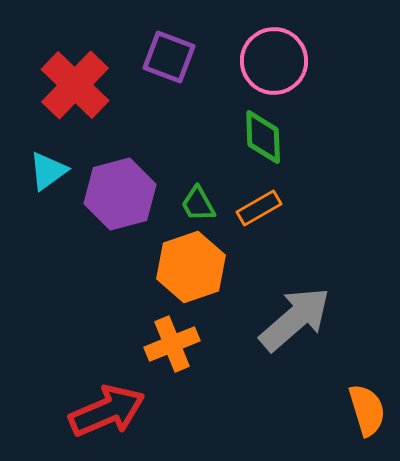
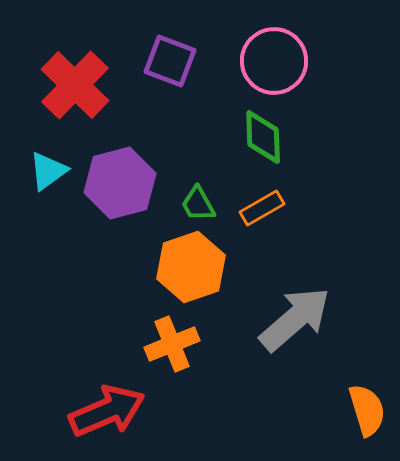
purple square: moved 1 px right, 4 px down
purple hexagon: moved 11 px up
orange rectangle: moved 3 px right
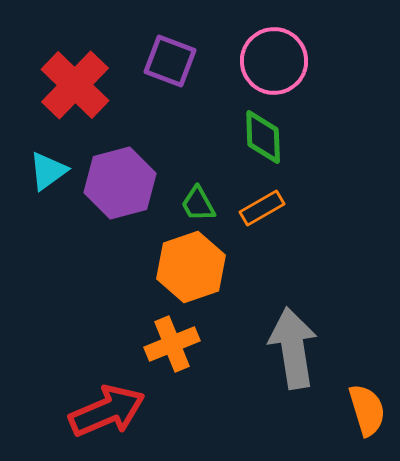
gray arrow: moved 2 px left, 29 px down; rotated 58 degrees counterclockwise
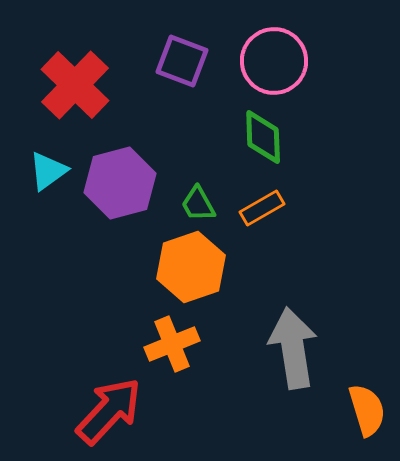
purple square: moved 12 px right
red arrow: moved 2 px right; rotated 24 degrees counterclockwise
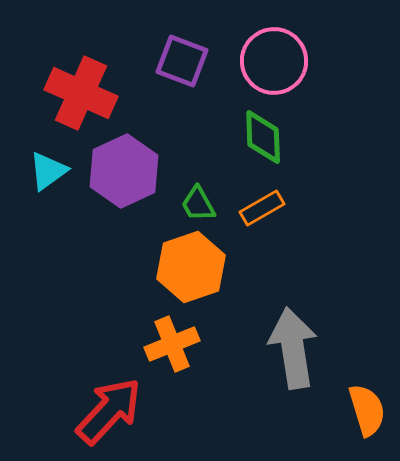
red cross: moved 6 px right, 8 px down; rotated 20 degrees counterclockwise
purple hexagon: moved 4 px right, 12 px up; rotated 10 degrees counterclockwise
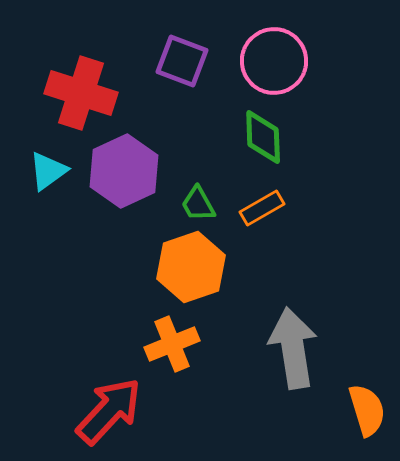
red cross: rotated 6 degrees counterclockwise
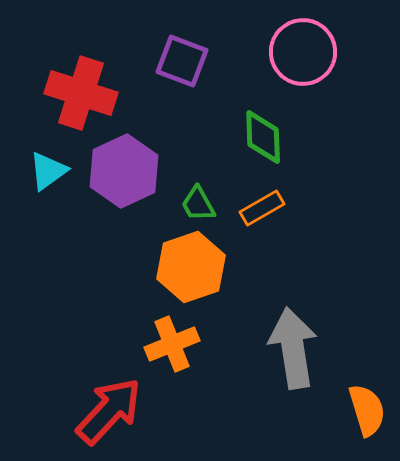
pink circle: moved 29 px right, 9 px up
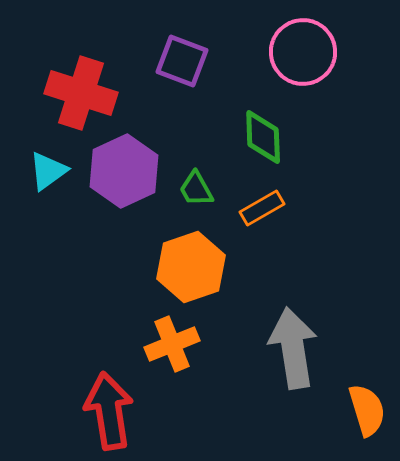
green trapezoid: moved 2 px left, 15 px up
red arrow: rotated 52 degrees counterclockwise
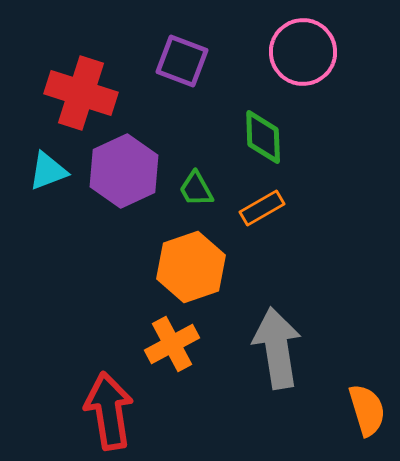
cyan triangle: rotated 15 degrees clockwise
orange cross: rotated 6 degrees counterclockwise
gray arrow: moved 16 px left
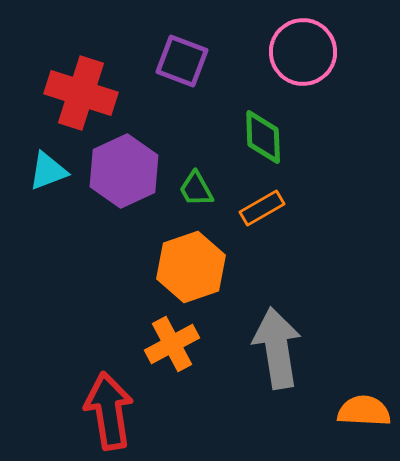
orange semicircle: moved 3 px left, 1 px down; rotated 70 degrees counterclockwise
